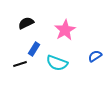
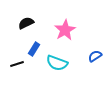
black line: moved 3 px left
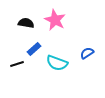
black semicircle: rotated 35 degrees clockwise
pink star: moved 10 px left, 10 px up; rotated 15 degrees counterclockwise
blue rectangle: rotated 16 degrees clockwise
blue semicircle: moved 8 px left, 3 px up
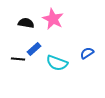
pink star: moved 2 px left, 1 px up
black line: moved 1 px right, 5 px up; rotated 24 degrees clockwise
